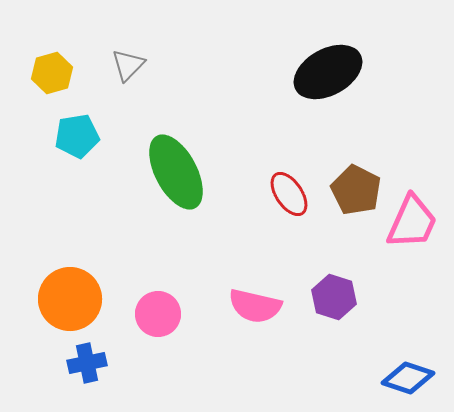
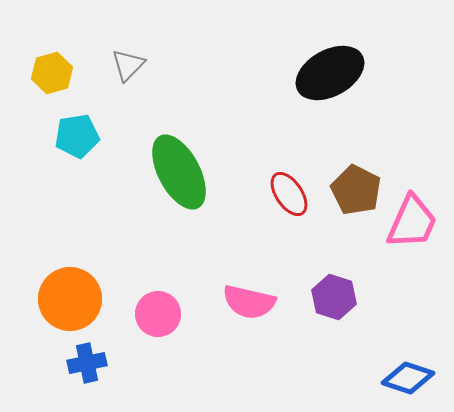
black ellipse: moved 2 px right, 1 px down
green ellipse: moved 3 px right
pink semicircle: moved 6 px left, 4 px up
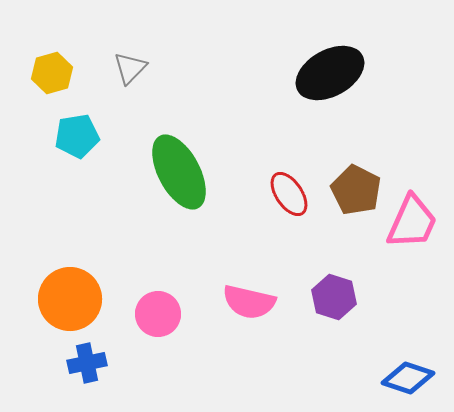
gray triangle: moved 2 px right, 3 px down
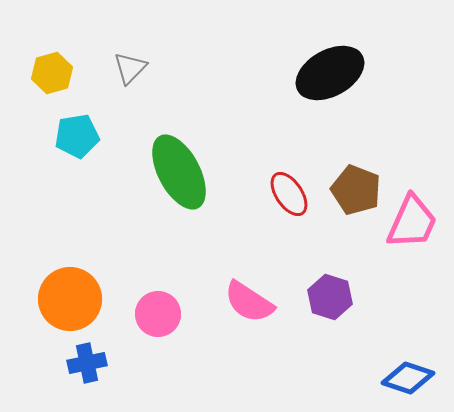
brown pentagon: rotated 6 degrees counterclockwise
purple hexagon: moved 4 px left
pink semicircle: rotated 20 degrees clockwise
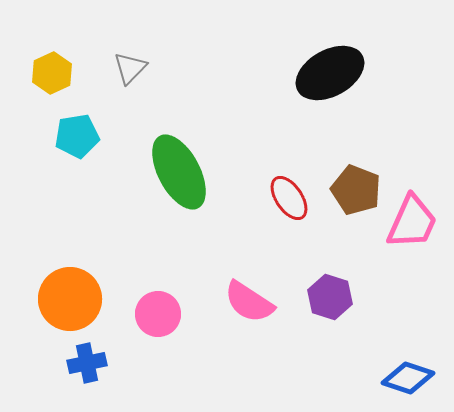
yellow hexagon: rotated 9 degrees counterclockwise
red ellipse: moved 4 px down
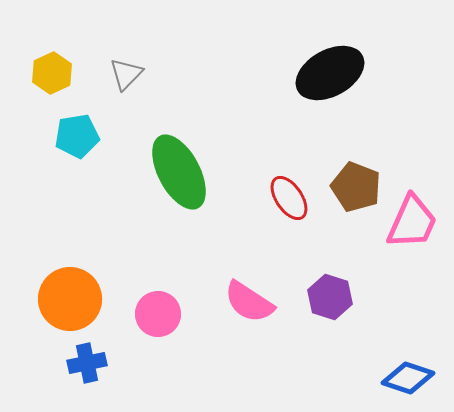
gray triangle: moved 4 px left, 6 px down
brown pentagon: moved 3 px up
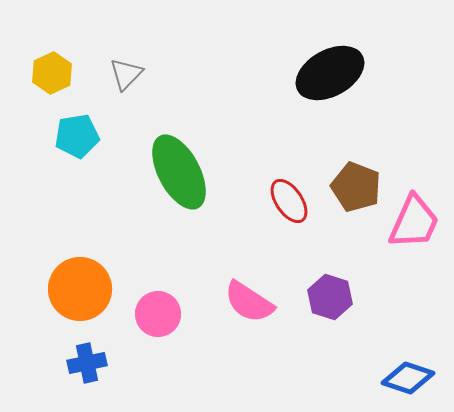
red ellipse: moved 3 px down
pink trapezoid: moved 2 px right
orange circle: moved 10 px right, 10 px up
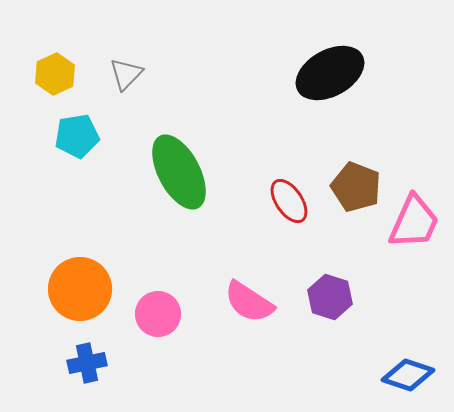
yellow hexagon: moved 3 px right, 1 px down
blue diamond: moved 3 px up
